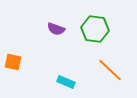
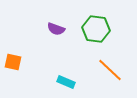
green hexagon: moved 1 px right
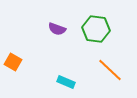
purple semicircle: moved 1 px right
orange square: rotated 18 degrees clockwise
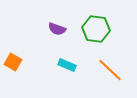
cyan rectangle: moved 1 px right, 17 px up
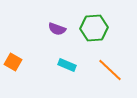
green hexagon: moved 2 px left, 1 px up; rotated 12 degrees counterclockwise
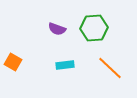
cyan rectangle: moved 2 px left; rotated 30 degrees counterclockwise
orange line: moved 2 px up
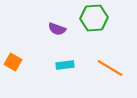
green hexagon: moved 10 px up
orange line: rotated 12 degrees counterclockwise
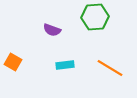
green hexagon: moved 1 px right, 1 px up
purple semicircle: moved 5 px left, 1 px down
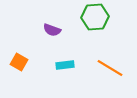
orange square: moved 6 px right
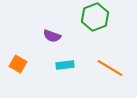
green hexagon: rotated 16 degrees counterclockwise
purple semicircle: moved 6 px down
orange square: moved 1 px left, 2 px down
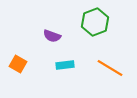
green hexagon: moved 5 px down
